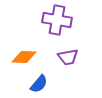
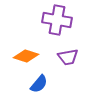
orange diamond: moved 2 px right, 1 px up; rotated 15 degrees clockwise
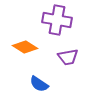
orange diamond: moved 1 px left, 9 px up; rotated 15 degrees clockwise
blue semicircle: rotated 84 degrees clockwise
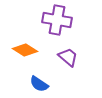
orange diamond: moved 3 px down
purple trapezoid: rotated 130 degrees counterclockwise
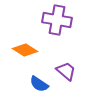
purple trapezoid: moved 2 px left, 14 px down
